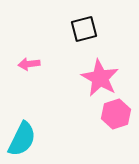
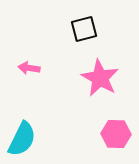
pink arrow: moved 4 px down; rotated 15 degrees clockwise
pink hexagon: moved 20 px down; rotated 20 degrees clockwise
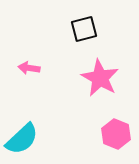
pink hexagon: rotated 20 degrees clockwise
cyan semicircle: rotated 21 degrees clockwise
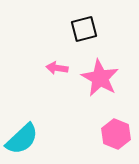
pink arrow: moved 28 px right
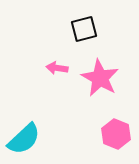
cyan semicircle: moved 2 px right
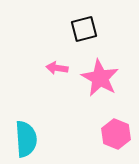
cyan semicircle: moved 2 px right; rotated 51 degrees counterclockwise
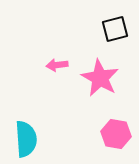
black square: moved 31 px right
pink arrow: moved 3 px up; rotated 15 degrees counterclockwise
pink hexagon: rotated 12 degrees counterclockwise
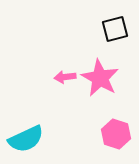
pink arrow: moved 8 px right, 12 px down
pink hexagon: rotated 8 degrees clockwise
cyan semicircle: rotated 69 degrees clockwise
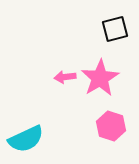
pink star: rotated 12 degrees clockwise
pink hexagon: moved 5 px left, 8 px up
